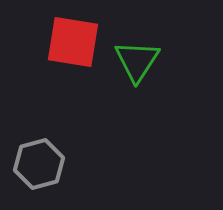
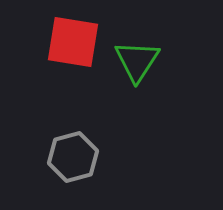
gray hexagon: moved 34 px right, 7 px up
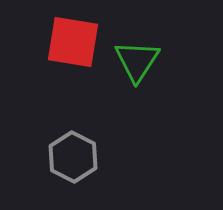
gray hexagon: rotated 18 degrees counterclockwise
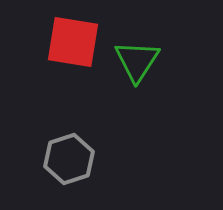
gray hexagon: moved 4 px left, 2 px down; rotated 15 degrees clockwise
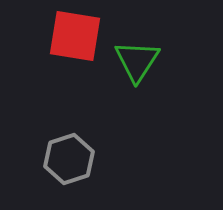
red square: moved 2 px right, 6 px up
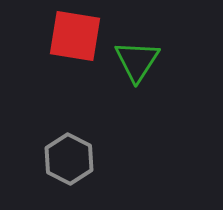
gray hexagon: rotated 15 degrees counterclockwise
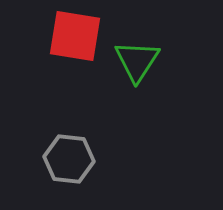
gray hexagon: rotated 21 degrees counterclockwise
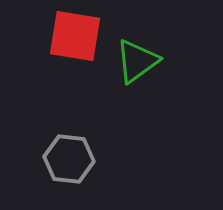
green triangle: rotated 21 degrees clockwise
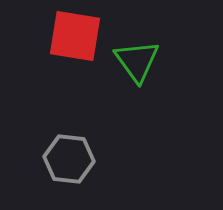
green triangle: rotated 30 degrees counterclockwise
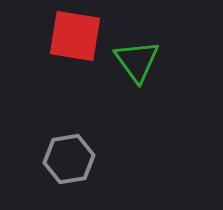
gray hexagon: rotated 15 degrees counterclockwise
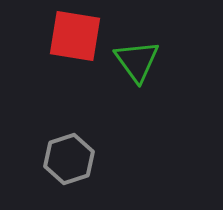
gray hexagon: rotated 9 degrees counterclockwise
